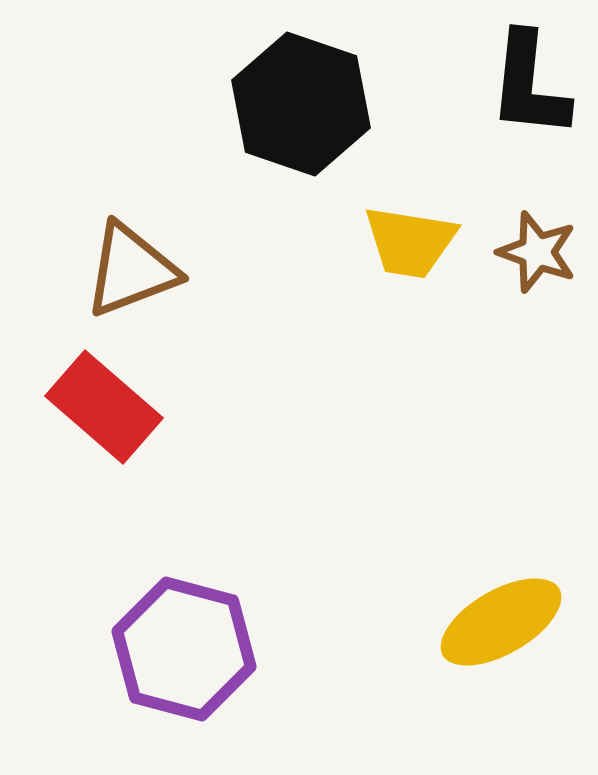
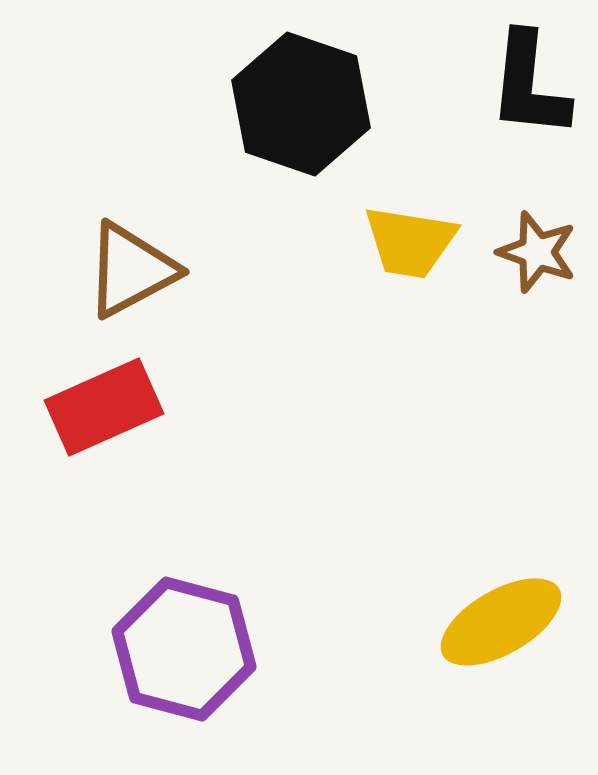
brown triangle: rotated 7 degrees counterclockwise
red rectangle: rotated 65 degrees counterclockwise
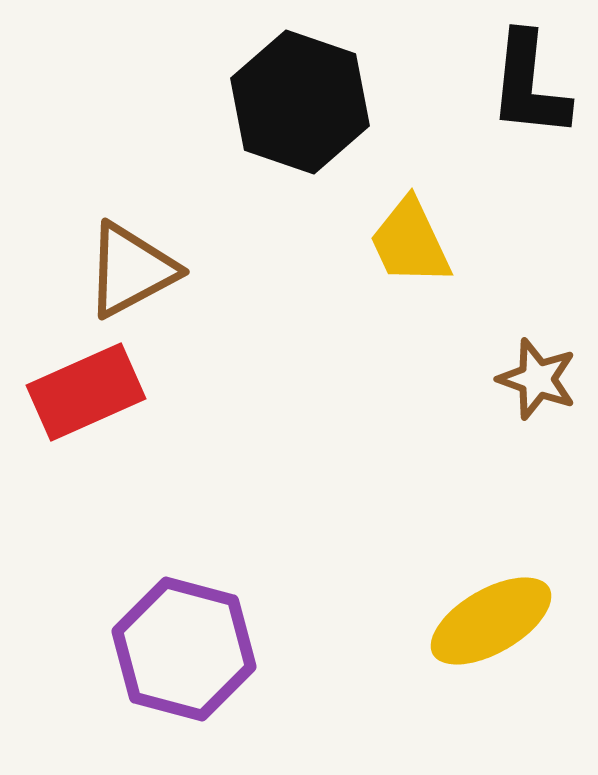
black hexagon: moved 1 px left, 2 px up
yellow trapezoid: rotated 56 degrees clockwise
brown star: moved 127 px down
red rectangle: moved 18 px left, 15 px up
yellow ellipse: moved 10 px left, 1 px up
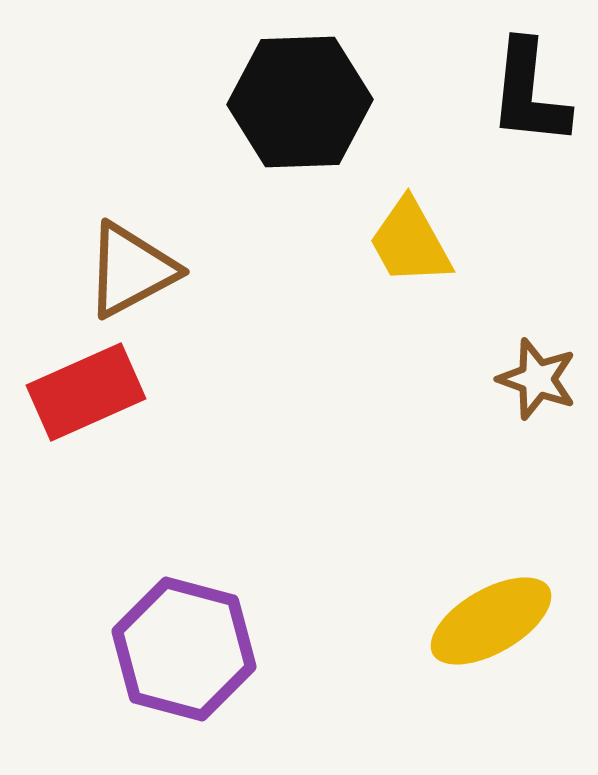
black L-shape: moved 8 px down
black hexagon: rotated 21 degrees counterclockwise
yellow trapezoid: rotated 4 degrees counterclockwise
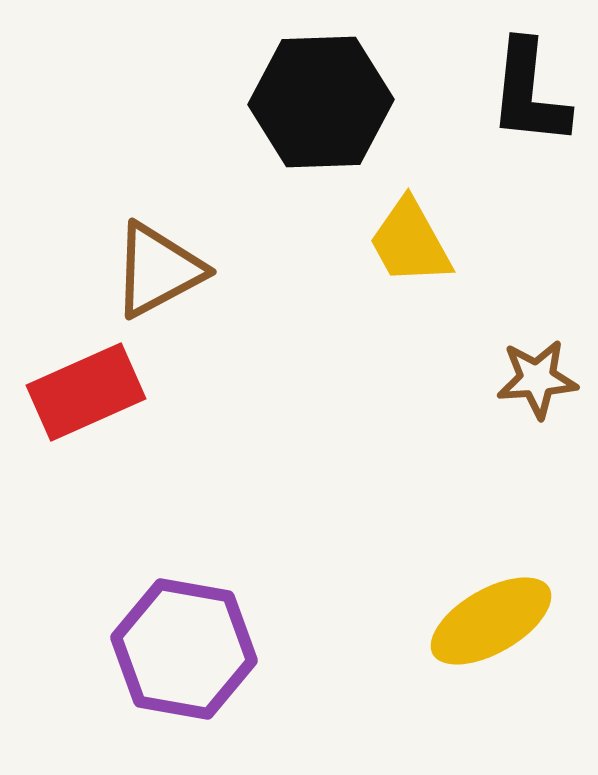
black hexagon: moved 21 px right
brown triangle: moved 27 px right
brown star: rotated 24 degrees counterclockwise
purple hexagon: rotated 5 degrees counterclockwise
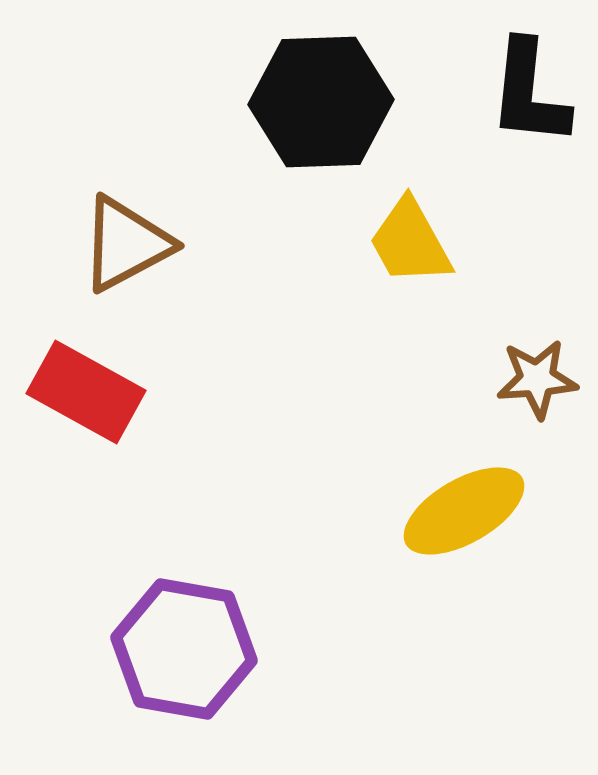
brown triangle: moved 32 px left, 26 px up
red rectangle: rotated 53 degrees clockwise
yellow ellipse: moved 27 px left, 110 px up
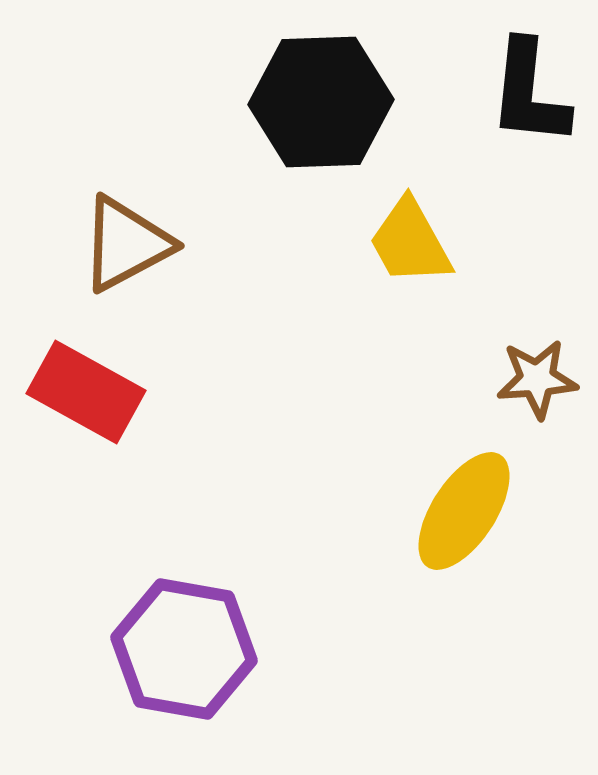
yellow ellipse: rotated 27 degrees counterclockwise
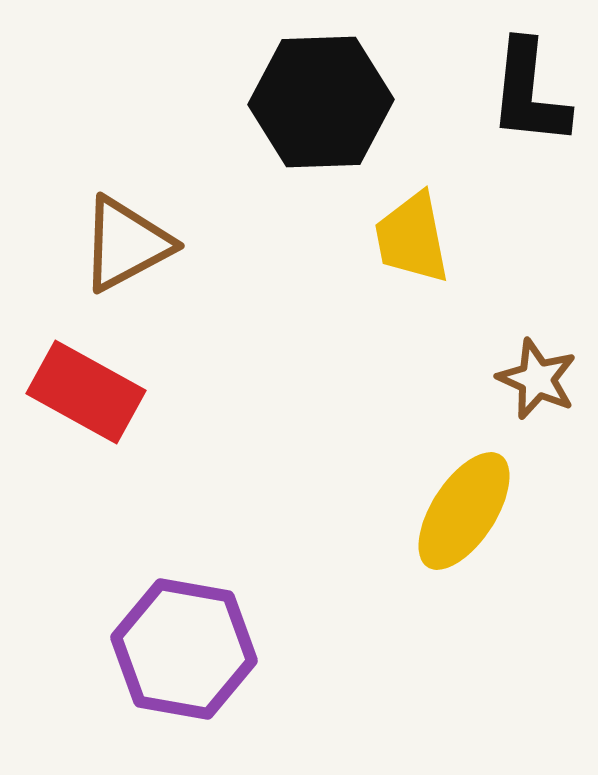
yellow trapezoid: moved 2 px right, 4 px up; rotated 18 degrees clockwise
brown star: rotated 28 degrees clockwise
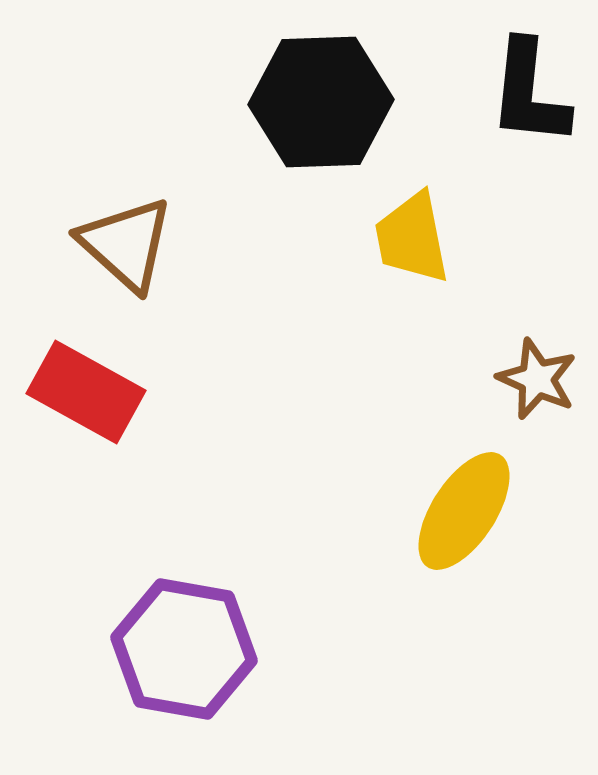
brown triangle: rotated 50 degrees counterclockwise
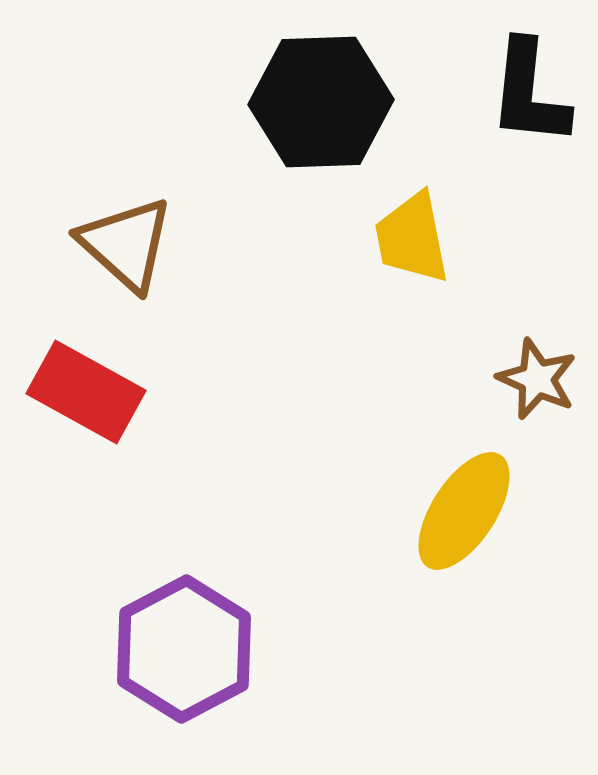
purple hexagon: rotated 22 degrees clockwise
